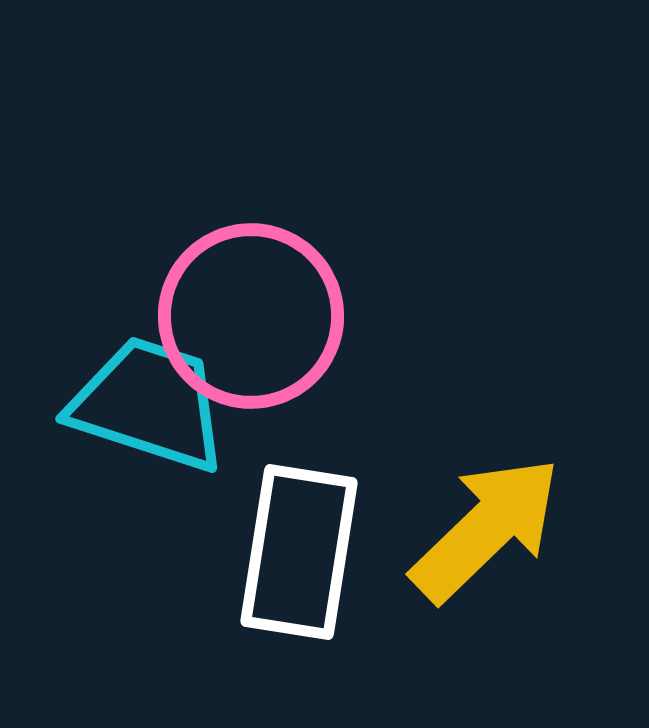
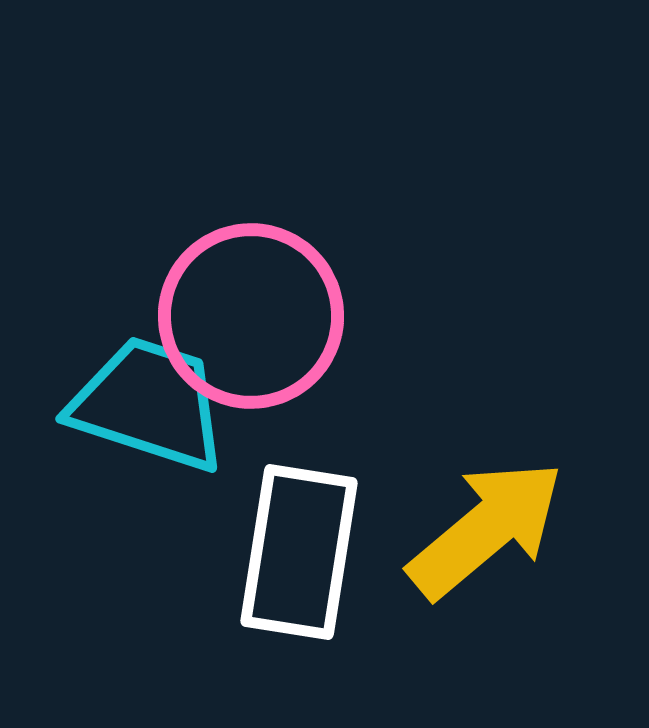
yellow arrow: rotated 4 degrees clockwise
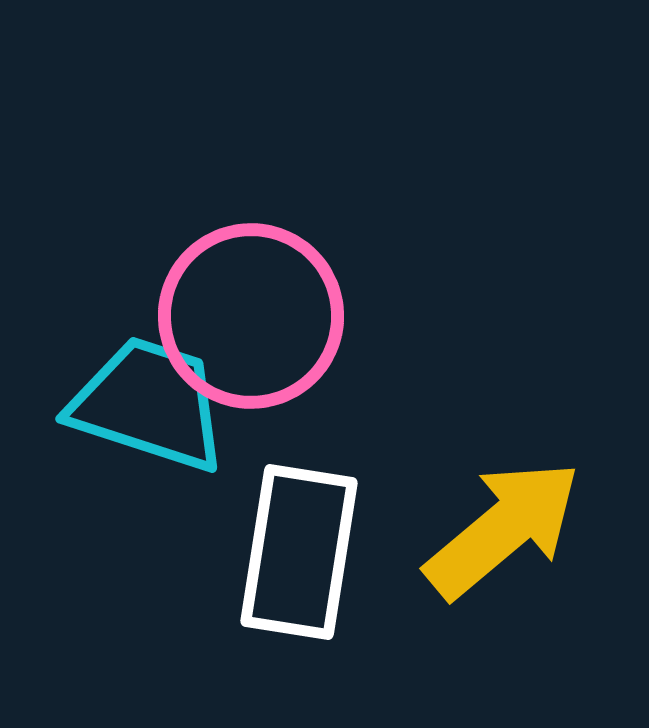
yellow arrow: moved 17 px right
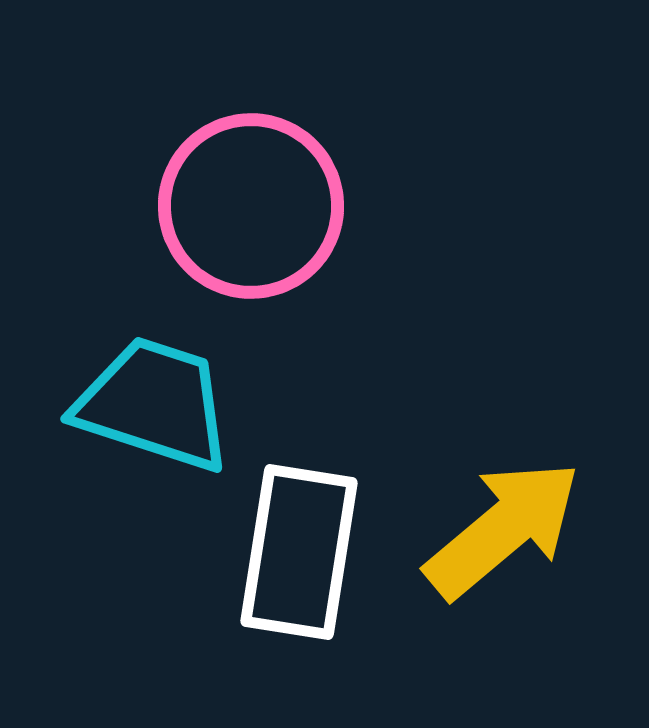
pink circle: moved 110 px up
cyan trapezoid: moved 5 px right
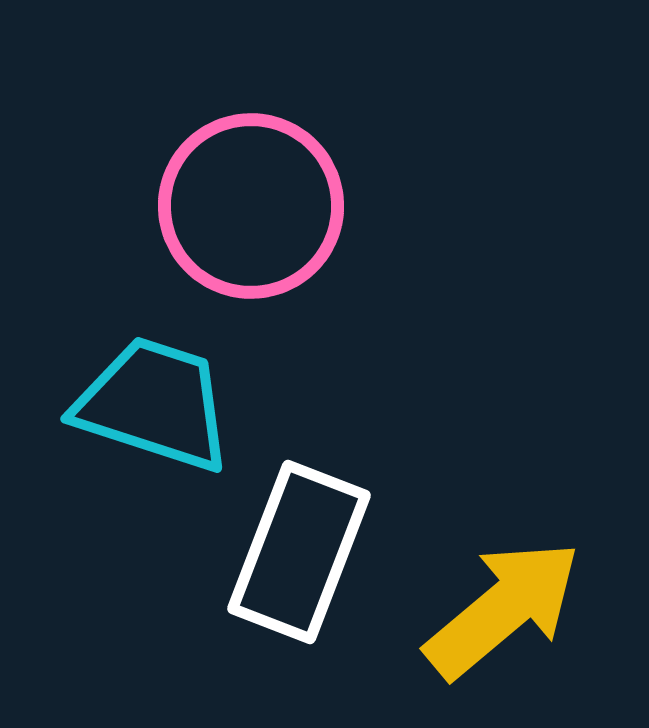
yellow arrow: moved 80 px down
white rectangle: rotated 12 degrees clockwise
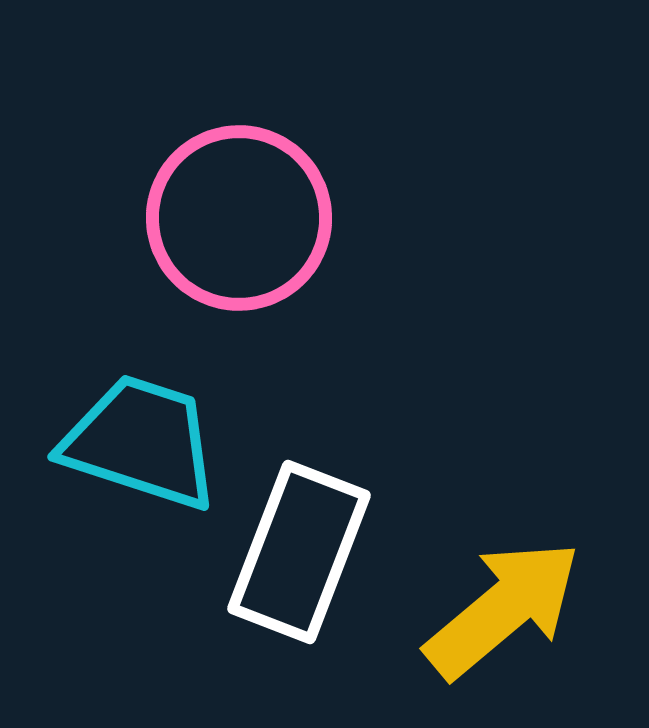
pink circle: moved 12 px left, 12 px down
cyan trapezoid: moved 13 px left, 38 px down
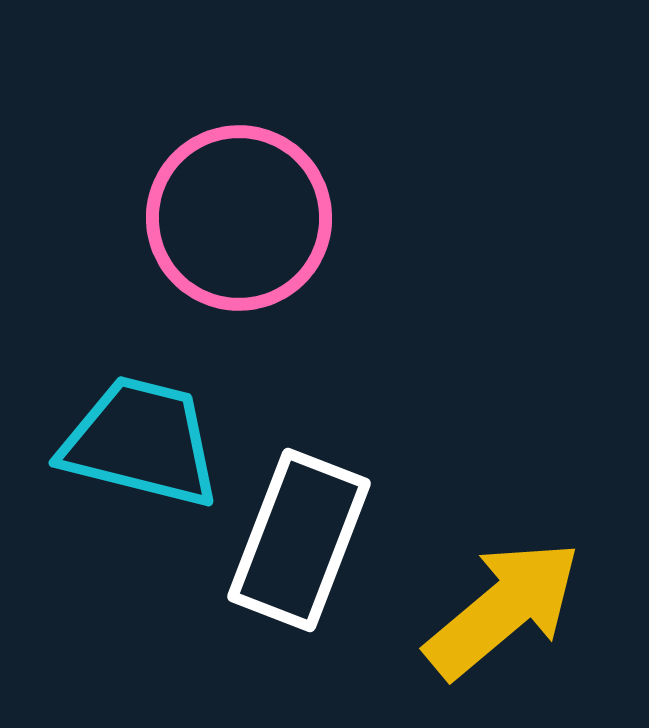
cyan trapezoid: rotated 4 degrees counterclockwise
white rectangle: moved 12 px up
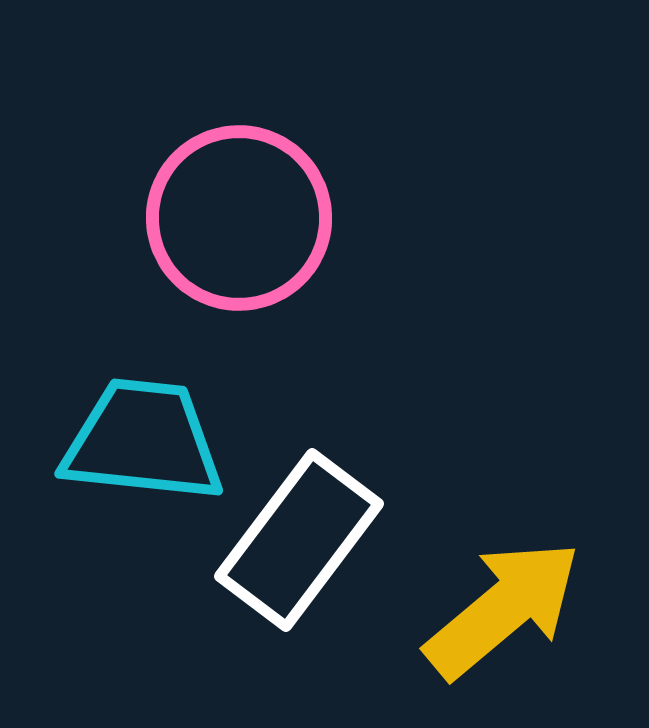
cyan trapezoid: moved 2 px right, 1 px up; rotated 8 degrees counterclockwise
white rectangle: rotated 16 degrees clockwise
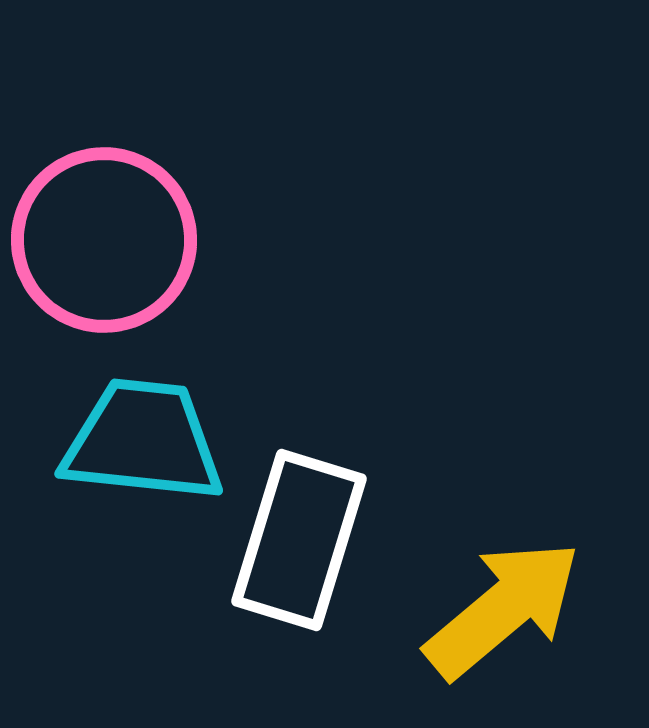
pink circle: moved 135 px left, 22 px down
white rectangle: rotated 20 degrees counterclockwise
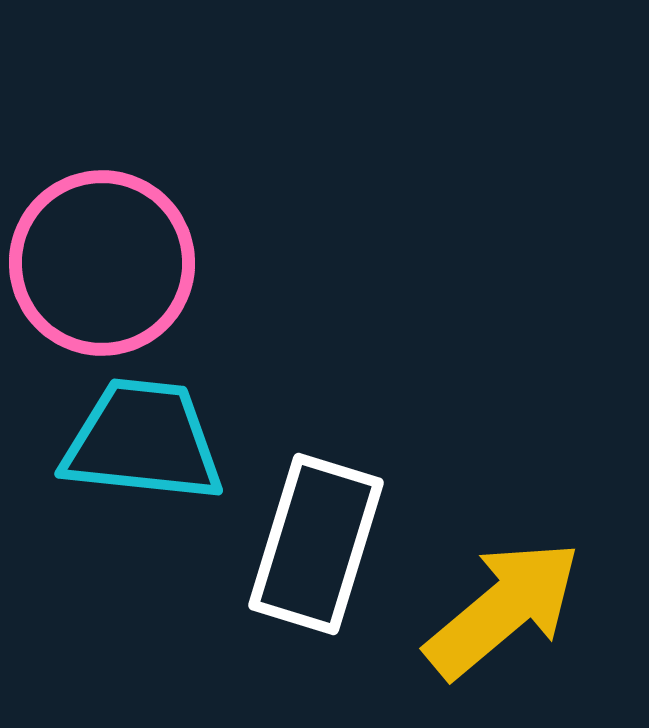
pink circle: moved 2 px left, 23 px down
white rectangle: moved 17 px right, 4 px down
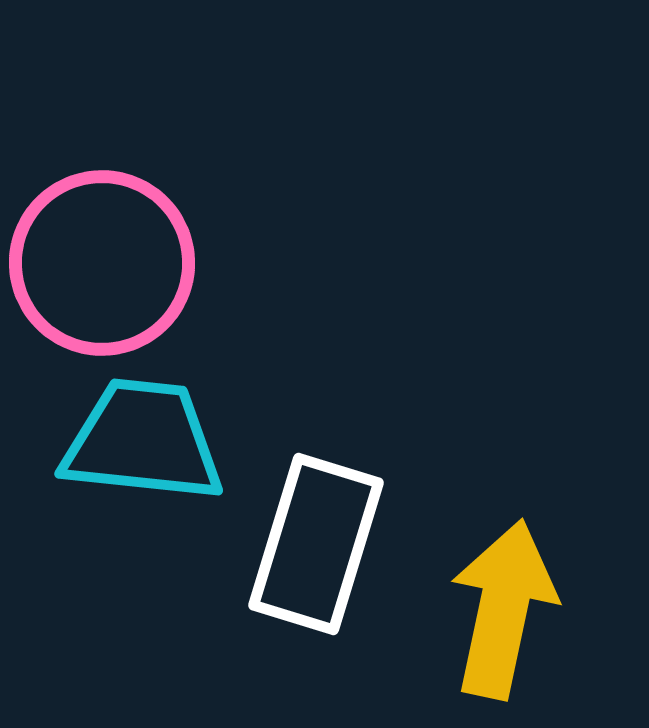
yellow arrow: rotated 38 degrees counterclockwise
